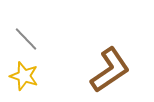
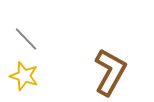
brown L-shape: moved 2 px down; rotated 27 degrees counterclockwise
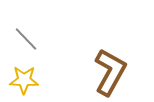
yellow star: moved 4 px down; rotated 16 degrees counterclockwise
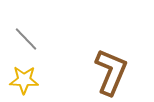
brown L-shape: moved 1 px right; rotated 6 degrees counterclockwise
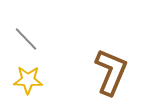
yellow star: moved 4 px right
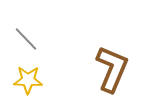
brown L-shape: moved 1 px right, 3 px up
